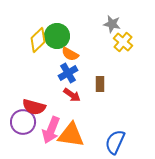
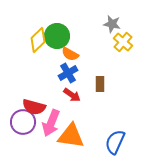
pink arrow: moved 7 px up
orange triangle: moved 1 px down
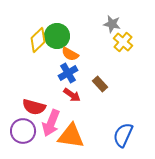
brown rectangle: rotated 42 degrees counterclockwise
purple circle: moved 9 px down
blue semicircle: moved 8 px right, 7 px up
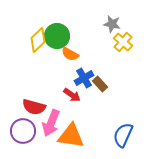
blue cross: moved 16 px right, 5 px down
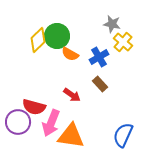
blue cross: moved 15 px right, 21 px up
purple circle: moved 5 px left, 9 px up
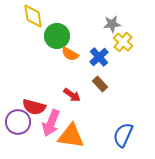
gray star: rotated 18 degrees counterclockwise
yellow diamond: moved 5 px left, 24 px up; rotated 55 degrees counterclockwise
blue cross: rotated 12 degrees counterclockwise
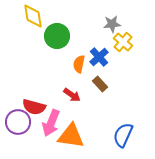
orange semicircle: moved 9 px right, 10 px down; rotated 72 degrees clockwise
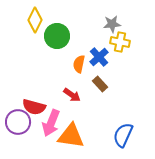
yellow diamond: moved 2 px right, 4 px down; rotated 35 degrees clockwise
yellow cross: moved 3 px left; rotated 30 degrees counterclockwise
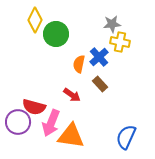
green circle: moved 1 px left, 2 px up
blue semicircle: moved 3 px right, 2 px down
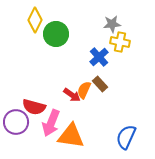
orange semicircle: moved 5 px right, 26 px down; rotated 12 degrees clockwise
purple circle: moved 2 px left
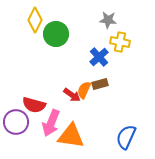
gray star: moved 4 px left, 4 px up; rotated 12 degrees clockwise
brown rectangle: rotated 63 degrees counterclockwise
red semicircle: moved 2 px up
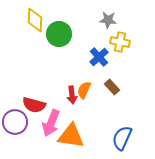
yellow diamond: rotated 25 degrees counterclockwise
green circle: moved 3 px right
brown rectangle: moved 12 px right, 3 px down; rotated 63 degrees clockwise
red arrow: rotated 48 degrees clockwise
purple circle: moved 1 px left
blue semicircle: moved 4 px left, 1 px down
